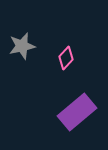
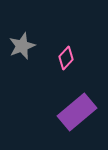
gray star: rotated 8 degrees counterclockwise
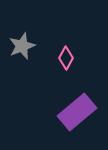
pink diamond: rotated 15 degrees counterclockwise
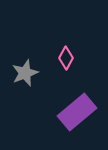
gray star: moved 3 px right, 27 px down
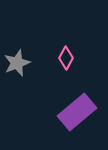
gray star: moved 8 px left, 10 px up
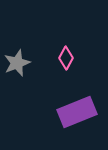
purple rectangle: rotated 18 degrees clockwise
